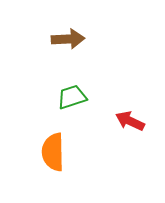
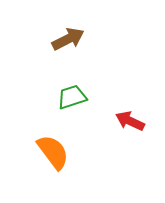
brown arrow: rotated 24 degrees counterclockwise
orange semicircle: rotated 144 degrees clockwise
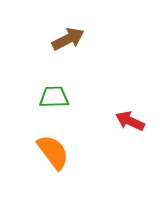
green trapezoid: moved 18 px left; rotated 16 degrees clockwise
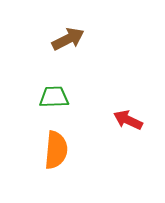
red arrow: moved 2 px left, 1 px up
orange semicircle: moved 3 px right, 2 px up; rotated 42 degrees clockwise
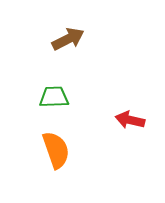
red arrow: moved 2 px right; rotated 12 degrees counterclockwise
orange semicircle: rotated 24 degrees counterclockwise
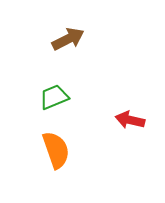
green trapezoid: rotated 20 degrees counterclockwise
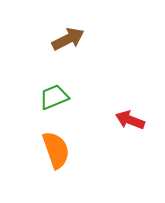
red arrow: rotated 8 degrees clockwise
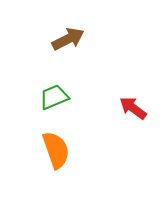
red arrow: moved 3 px right, 12 px up; rotated 16 degrees clockwise
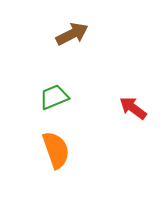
brown arrow: moved 4 px right, 5 px up
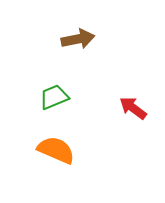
brown arrow: moved 6 px right, 5 px down; rotated 16 degrees clockwise
orange semicircle: rotated 48 degrees counterclockwise
